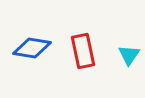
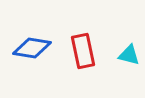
cyan triangle: rotated 50 degrees counterclockwise
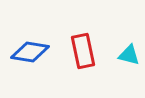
blue diamond: moved 2 px left, 4 px down
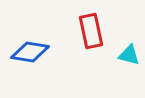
red rectangle: moved 8 px right, 20 px up
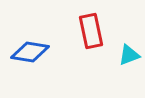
cyan triangle: rotated 35 degrees counterclockwise
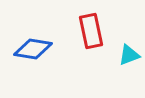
blue diamond: moved 3 px right, 3 px up
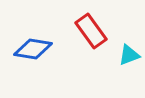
red rectangle: rotated 24 degrees counterclockwise
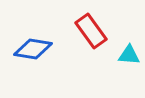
cyan triangle: rotated 25 degrees clockwise
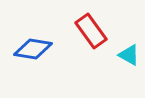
cyan triangle: rotated 25 degrees clockwise
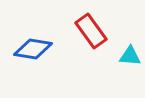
cyan triangle: moved 1 px right, 1 px down; rotated 25 degrees counterclockwise
